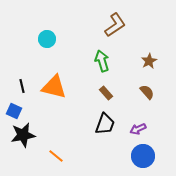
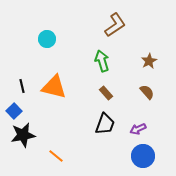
blue square: rotated 21 degrees clockwise
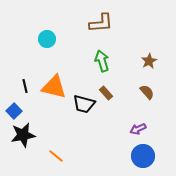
brown L-shape: moved 14 px left, 2 px up; rotated 30 degrees clockwise
black line: moved 3 px right
black trapezoid: moved 21 px left, 20 px up; rotated 85 degrees clockwise
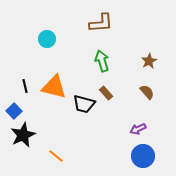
black star: rotated 15 degrees counterclockwise
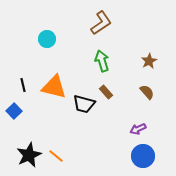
brown L-shape: rotated 30 degrees counterclockwise
black line: moved 2 px left, 1 px up
brown rectangle: moved 1 px up
black star: moved 6 px right, 20 px down
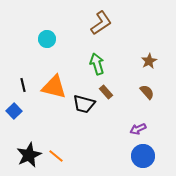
green arrow: moved 5 px left, 3 px down
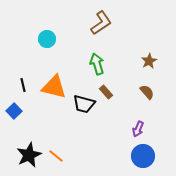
purple arrow: rotated 42 degrees counterclockwise
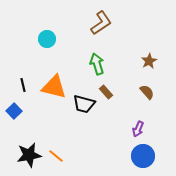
black star: rotated 15 degrees clockwise
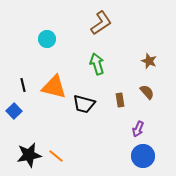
brown star: rotated 21 degrees counterclockwise
brown rectangle: moved 14 px right, 8 px down; rotated 32 degrees clockwise
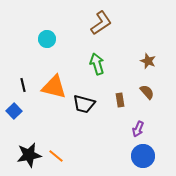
brown star: moved 1 px left
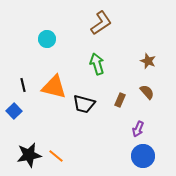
brown rectangle: rotated 32 degrees clockwise
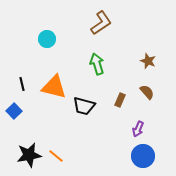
black line: moved 1 px left, 1 px up
black trapezoid: moved 2 px down
